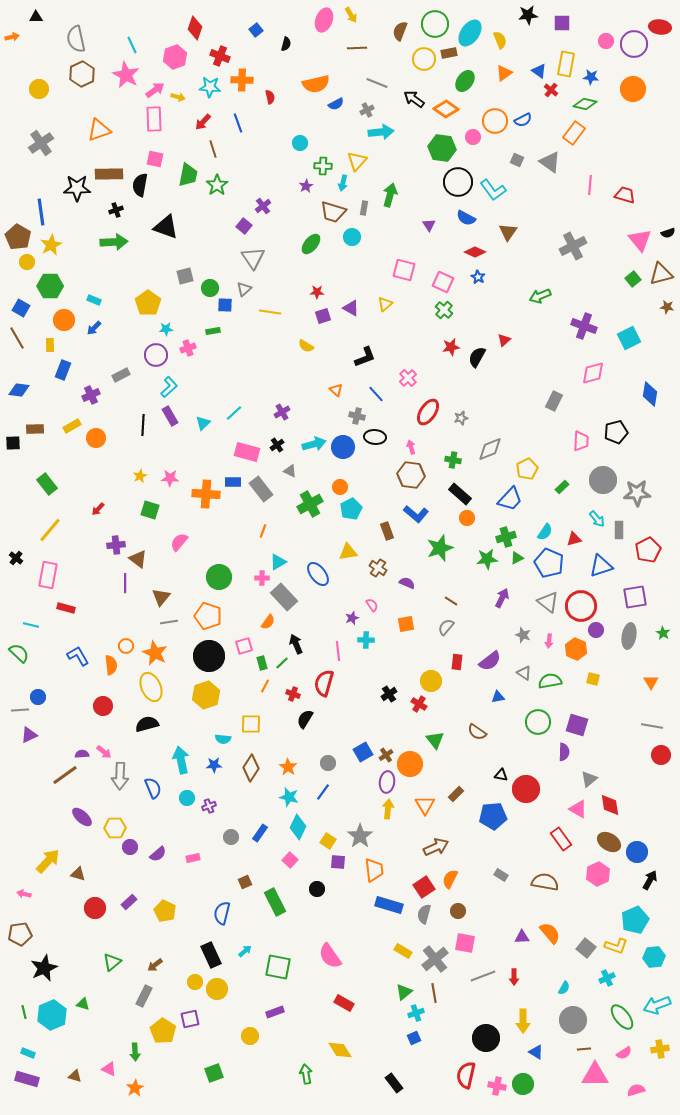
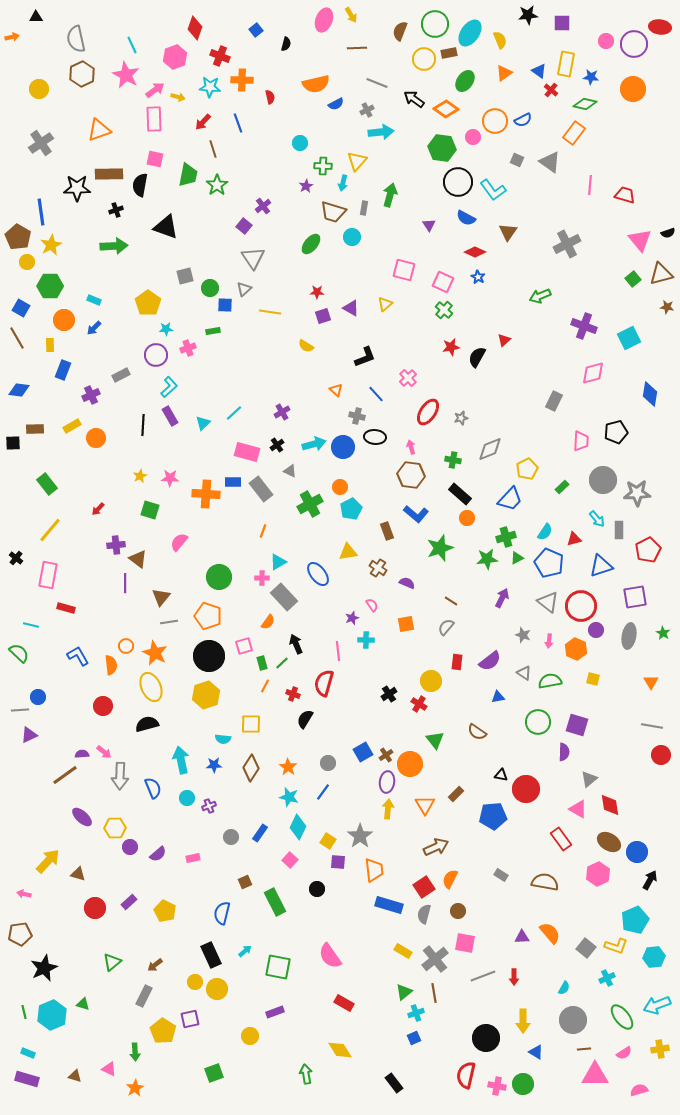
green arrow at (114, 242): moved 4 px down
gray cross at (573, 246): moved 6 px left, 2 px up
pink semicircle at (636, 1090): moved 3 px right
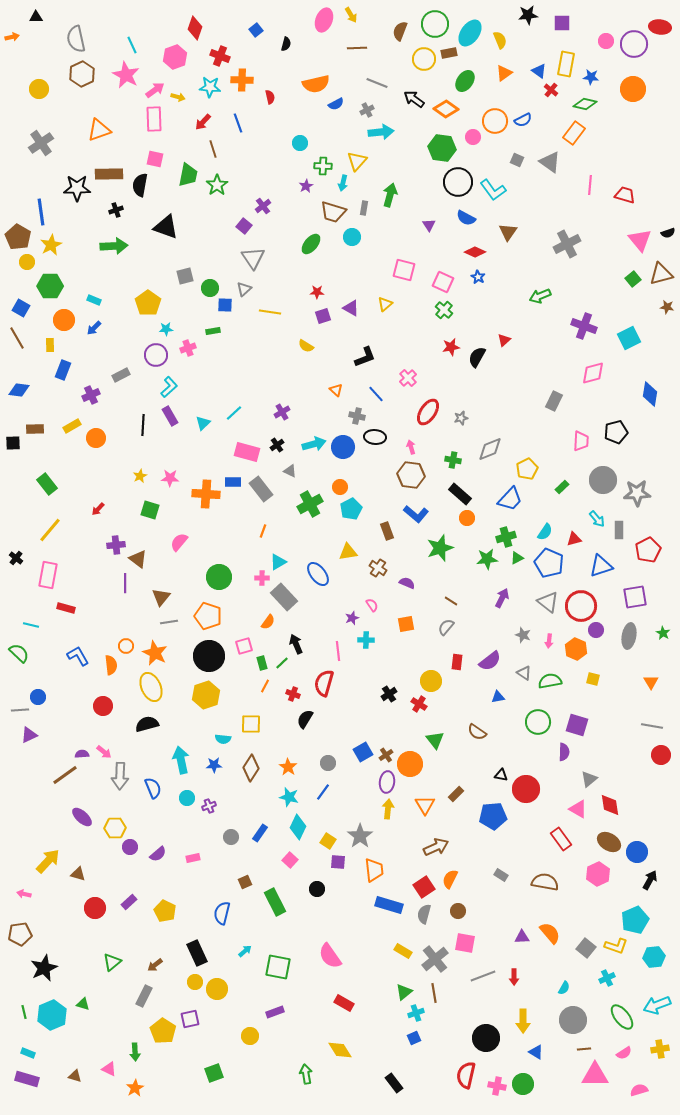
black rectangle at (211, 955): moved 14 px left, 2 px up
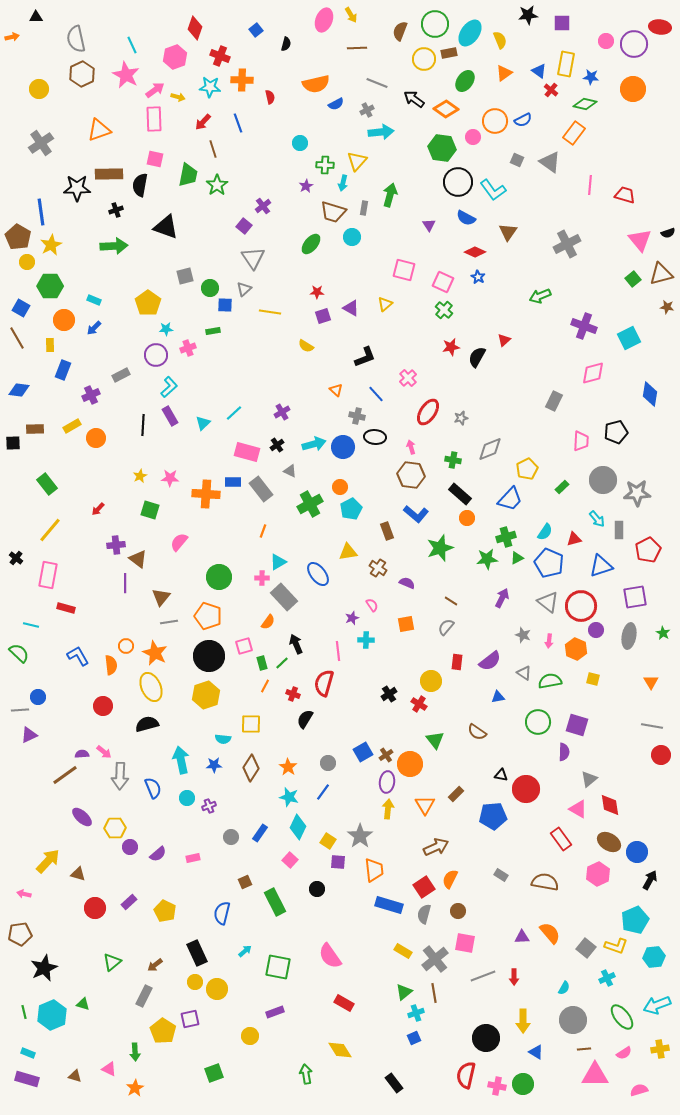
green cross at (323, 166): moved 2 px right, 1 px up
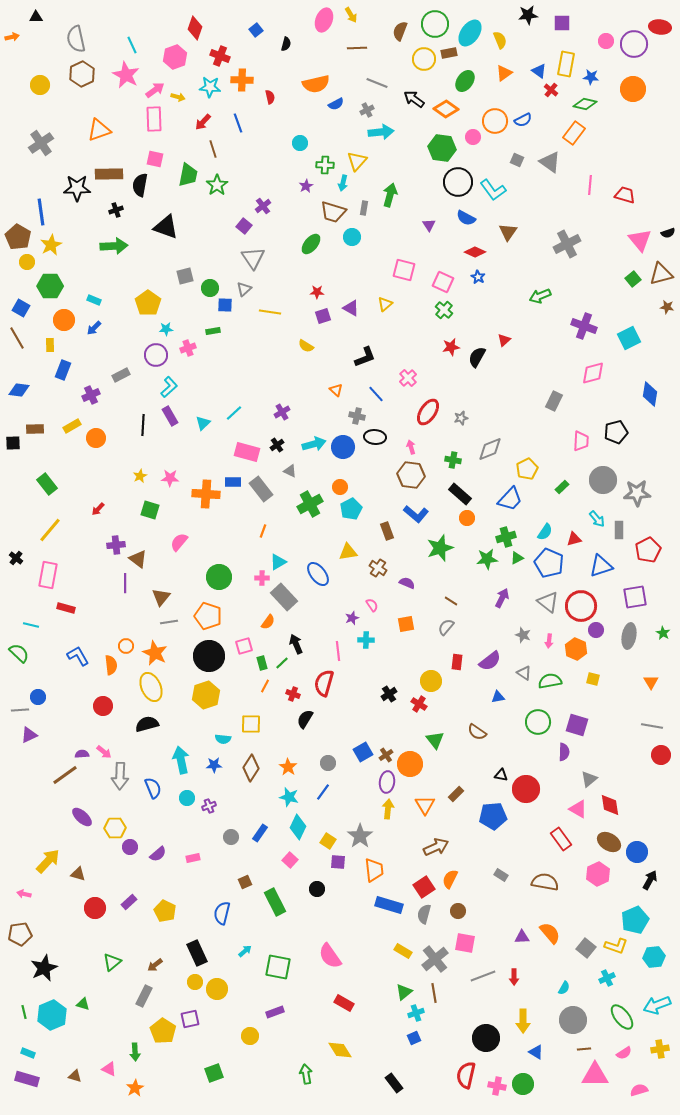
yellow circle at (39, 89): moved 1 px right, 4 px up
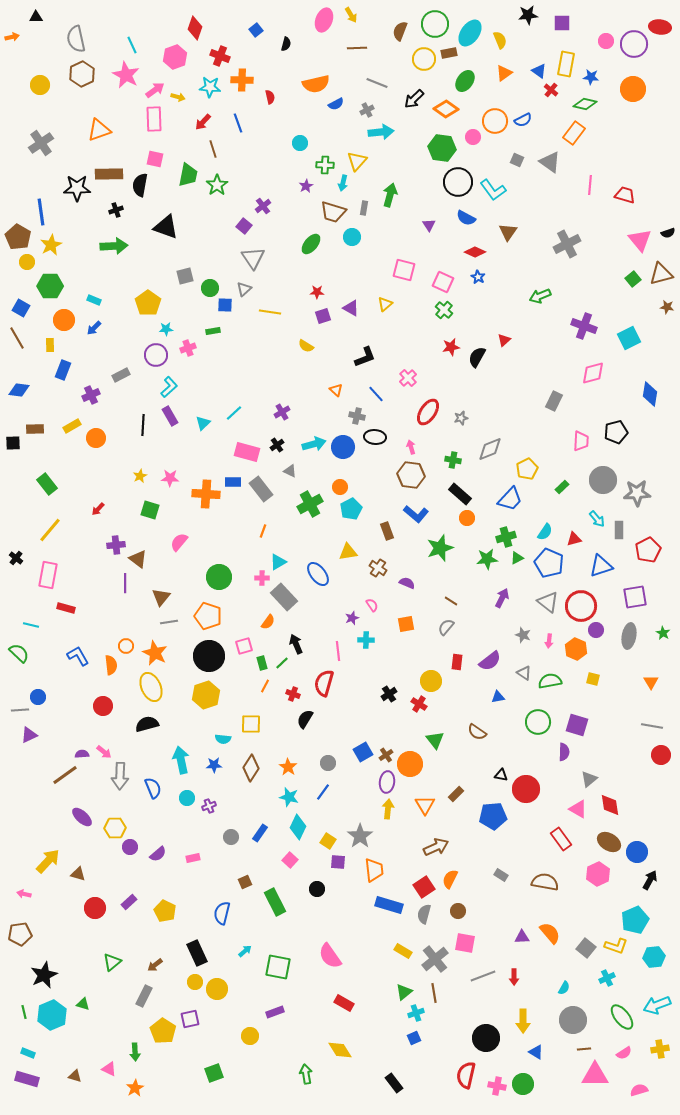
black arrow at (414, 99): rotated 80 degrees counterclockwise
black star at (44, 968): moved 7 px down
